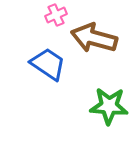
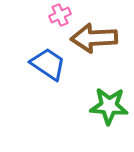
pink cross: moved 4 px right
brown arrow: rotated 18 degrees counterclockwise
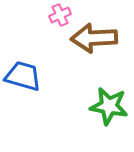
blue trapezoid: moved 25 px left, 12 px down; rotated 18 degrees counterclockwise
green star: rotated 6 degrees clockwise
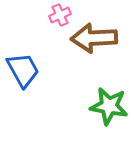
blue trapezoid: moved 6 px up; rotated 45 degrees clockwise
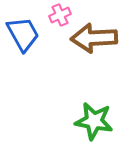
blue trapezoid: moved 36 px up
green star: moved 15 px left, 15 px down
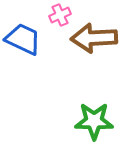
blue trapezoid: moved 5 px down; rotated 36 degrees counterclockwise
green star: rotated 9 degrees counterclockwise
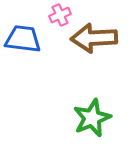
blue trapezoid: rotated 18 degrees counterclockwise
green star: moved 2 px left, 3 px up; rotated 24 degrees counterclockwise
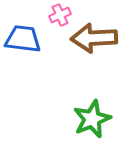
green star: moved 1 px down
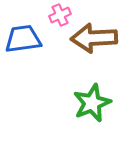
blue trapezoid: rotated 15 degrees counterclockwise
green star: moved 16 px up
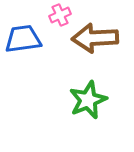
brown arrow: moved 1 px right
green star: moved 4 px left, 3 px up
